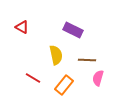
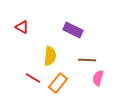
yellow semicircle: moved 6 px left, 1 px down; rotated 18 degrees clockwise
orange rectangle: moved 6 px left, 2 px up
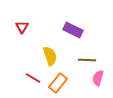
red triangle: rotated 32 degrees clockwise
yellow semicircle: rotated 24 degrees counterclockwise
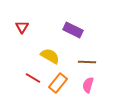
yellow semicircle: rotated 42 degrees counterclockwise
brown line: moved 2 px down
pink semicircle: moved 10 px left, 7 px down
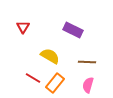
red triangle: moved 1 px right
orange rectangle: moved 3 px left
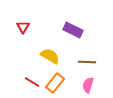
red line: moved 1 px left, 4 px down
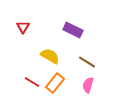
brown line: rotated 30 degrees clockwise
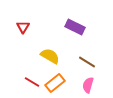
purple rectangle: moved 2 px right, 3 px up
orange rectangle: rotated 12 degrees clockwise
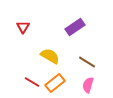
purple rectangle: rotated 60 degrees counterclockwise
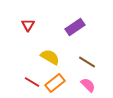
red triangle: moved 5 px right, 2 px up
yellow semicircle: moved 1 px down
pink semicircle: rotated 119 degrees clockwise
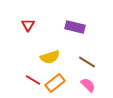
purple rectangle: rotated 48 degrees clockwise
yellow semicircle: rotated 132 degrees clockwise
red line: moved 1 px right, 2 px up
